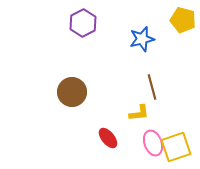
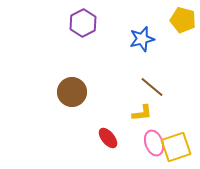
brown line: rotated 35 degrees counterclockwise
yellow L-shape: moved 3 px right
pink ellipse: moved 1 px right
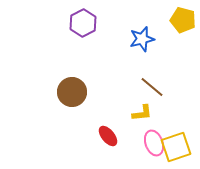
red ellipse: moved 2 px up
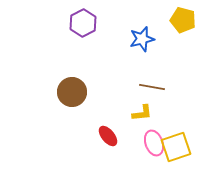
brown line: rotated 30 degrees counterclockwise
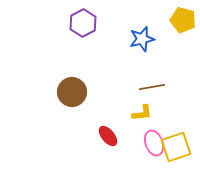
brown line: rotated 20 degrees counterclockwise
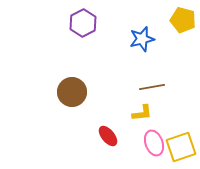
yellow square: moved 5 px right
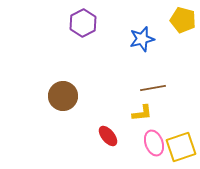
brown line: moved 1 px right, 1 px down
brown circle: moved 9 px left, 4 px down
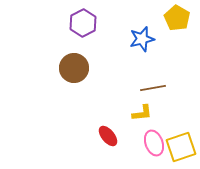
yellow pentagon: moved 6 px left, 2 px up; rotated 15 degrees clockwise
brown circle: moved 11 px right, 28 px up
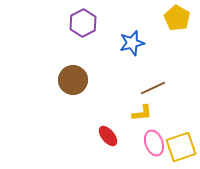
blue star: moved 10 px left, 4 px down
brown circle: moved 1 px left, 12 px down
brown line: rotated 15 degrees counterclockwise
